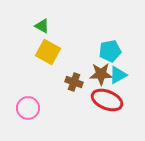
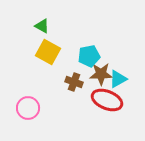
cyan pentagon: moved 21 px left, 5 px down
cyan triangle: moved 4 px down
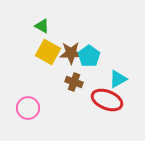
cyan pentagon: rotated 25 degrees counterclockwise
brown star: moved 30 px left, 21 px up
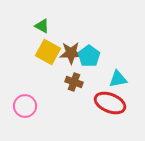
cyan triangle: rotated 18 degrees clockwise
red ellipse: moved 3 px right, 3 px down
pink circle: moved 3 px left, 2 px up
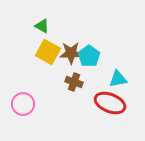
pink circle: moved 2 px left, 2 px up
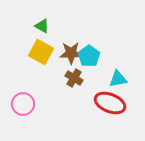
yellow square: moved 7 px left
brown cross: moved 4 px up; rotated 12 degrees clockwise
